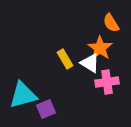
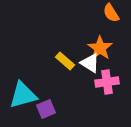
orange semicircle: moved 10 px up
yellow rectangle: moved 2 px down; rotated 18 degrees counterclockwise
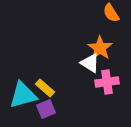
yellow rectangle: moved 20 px left, 27 px down
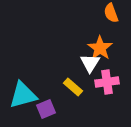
orange semicircle: rotated 12 degrees clockwise
white triangle: rotated 30 degrees clockwise
yellow rectangle: moved 28 px right, 1 px up
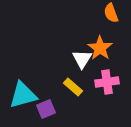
white triangle: moved 8 px left, 4 px up
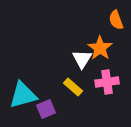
orange semicircle: moved 5 px right, 7 px down
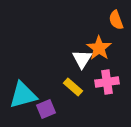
orange star: moved 1 px left
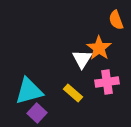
yellow rectangle: moved 6 px down
cyan triangle: moved 6 px right, 4 px up
purple square: moved 9 px left, 4 px down; rotated 24 degrees counterclockwise
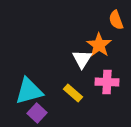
orange star: moved 3 px up
pink cross: rotated 10 degrees clockwise
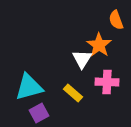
cyan triangle: moved 4 px up
purple square: moved 2 px right; rotated 18 degrees clockwise
